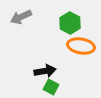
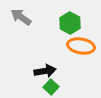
gray arrow: rotated 60 degrees clockwise
green square: rotated 14 degrees clockwise
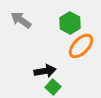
gray arrow: moved 3 px down
orange ellipse: rotated 56 degrees counterclockwise
green square: moved 2 px right
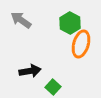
orange ellipse: moved 2 px up; rotated 28 degrees counterclockwise
black arrow: moved 15 px left
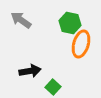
green hexagon: rotated 15 degrees counterclockwise
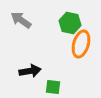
green square: rotated 35 degrees counterclockwise
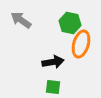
black arrow: moved 23 px right, 9 px up
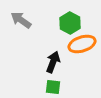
green hexagon: rotated 15 degrees clockwise
orange ellipse: moved 1 px right; rotated 56 degrees clockwise
black arrow: rotated 60 degrees counterclockwise
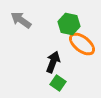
green hexagon: moved 1 px left, 1 px down; rotated 15 degrees counterclockwise
orange ellipse: rotated 56 degrees clockwise
green square: moved 5 px right, 4 px up; rotated 28 degrees clockwise
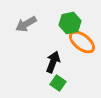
gray arrow: moved 5 px right, 4 px down; rotated 65 degrees counterclockwise
green hexagon: moved 1 px right, 1 px up; rotated 25 degrees counterclockwise
orange ellipse: moved 2 px up
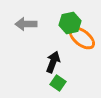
gray arrow: rotated 30 degrees clockwise
orange ellipse: moved 4 px up
